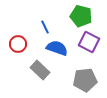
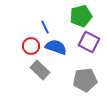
green pentagon: rotated 30 degrees counterclockwise
red circle: moved 13 px right, 2 px down
blue semicircle: moved 1 px left, 1 px up
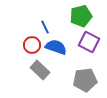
red circle: moved 1 px right, 1 px up
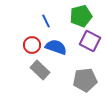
blue line: moved 1 px right, 6 px up
purple square: moved 1 px right, 1 px up
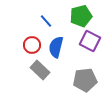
blue line: rotated 16 degrees counterclockwise
blue semicircle: rotated 95 degrees counterclockwise
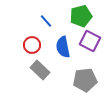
blue semicircle: moved 7 px right; rotated 25 degrees counterclockwise
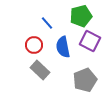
blue line: moved 1 px right, 2 px down
red circle: moved 2 px right
gray pentagon: rotated 15 degrees counterclockwise
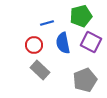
blue line: rotated 64 degrees counterclockwise
purple square: moved 1 px right, 1 px down
blue semicircle: moved 4 px up
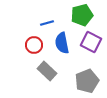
green pentagon: moved 1 px right, 1 px up
blue semicircle: moved 1 px left
gray rectangle: moved 7 px right, 1 px down
gray pentagon: moved 2 px right, 1 px down
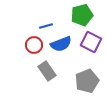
blue line: moved 1 px left, 3 px down
blue semicircle: moved 1 px left, 1 px down; rotated 100 degrees counterclockwise
gray rectangle: rotated 12 degrees clockwise
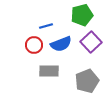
purple square: rotated 20 degrees clockwise
gray rectangle: moved 2 px right; rotated 54 degrees counterclockwise
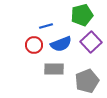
gray rectangle: moved 5 px right, 2 px up
